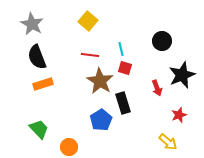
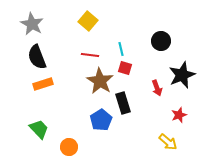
black circle: moved 1 px left
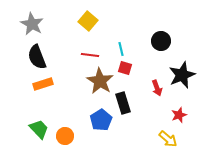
yellow arrow: moved 3 px up
orange circle: moved 4 px left, 11 px up
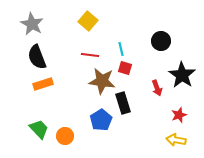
black star: rotated 16 degrees counterclockwise
brown star: moved 2 px right; rotated 24 degrees counterclockwise
yellow arrow: moved 8 px right, 1 px down; rotated 150 degrees clockwise
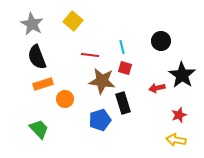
yellow square: moved 15 px left
cyan line: moved 1 px right, 2 px up
red arrow: rotated 98 degrees clockwise
blue pentagon: moved 1 px left; rotated 15 degrees clockwise
orange circle: moved 37 px up
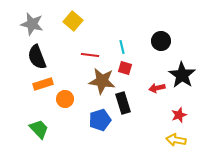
gray star: rotated 15 degrees counterclockwise
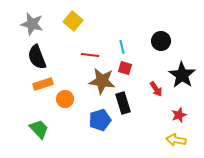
red arrow: moved 1 px left, 1 px down; rotated 112 degrees counterclockwise
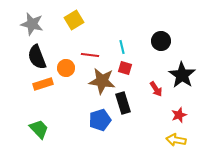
yellow square: moved 1 px right, 1 px up; rotated 18 degrees clockwise
orange circle: moved 1 px right, 31 px up
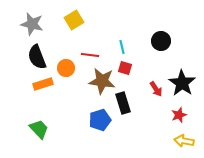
black star: moved 8 px down
yellow arrow: moved 8 px right, 1 px down
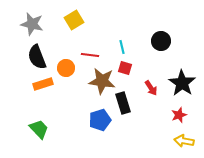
red arrow: moved 5 px left, 1 px up
